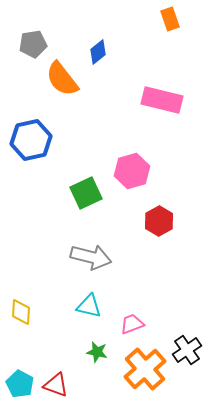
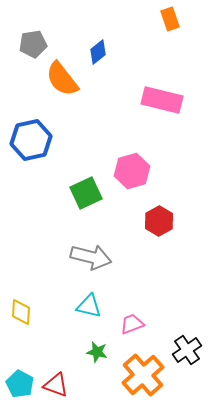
orange cross: moved 2 px left, 6 px down
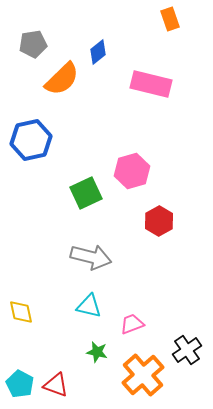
orange semicircle: rotated 96 degrees counterclockwise
pink rectangle: moved 11 px left, 16 px up
yellow diamond: rotated 16 degrees counterclockwise
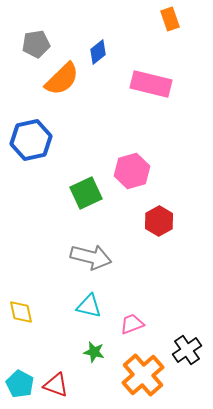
gray pentagon: moved 3 px right
green star: moved 3 px left
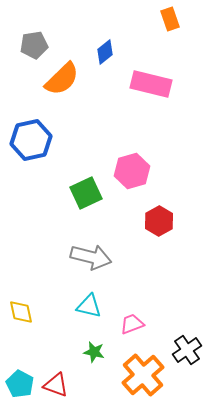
gray pentagon: moved 2 px left, 1 px down
blue diamond: moved 7 px right
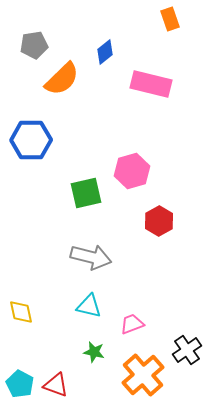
blue hexagon: rotated 12 degrees clockwise
green square: rotated 12 degrees clockwise
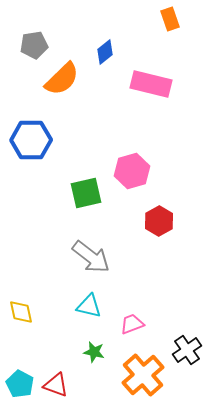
gray arrow: rotated 24 degrees clockwise
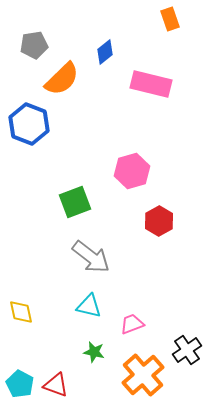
blue hexagon: moved 2 px left, 16 px up; rotated 21 degrees clockwise
green square: moved 11 px left, 9 px down; rotated 8 degrees counterclockwise
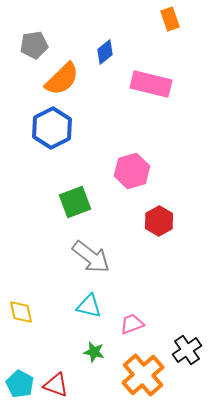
blue hexagon: moved 23 px right, 4 px down; rotated 12 degrees clockwise
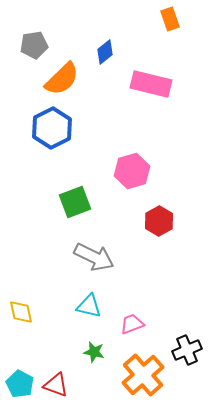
gray arrow: moved 3 px right; rotated 12 degrees counterclockwise
black cross: rotated 12 degrees clockwise
